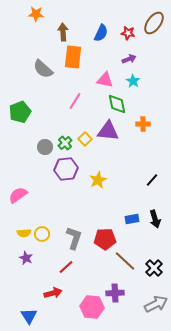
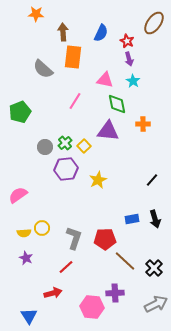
red star: moved 1 px left, 8 px down; rotated 16 degrees clockwise
purple arrow: rotated 96 degrees clockwise
yellow square: moved 1 px left, 7 px down
yellow circle: moved 6 px up
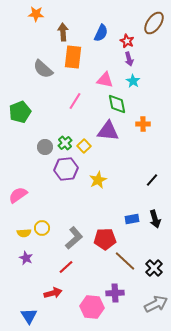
gray L-shape: rotated 30 degrees clockwise
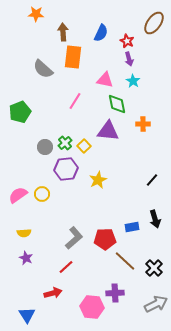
blue rectangle: moved 8 px down
yellow circle: moved 34 px up
blue triangle: moved 2 px left, 1 px up
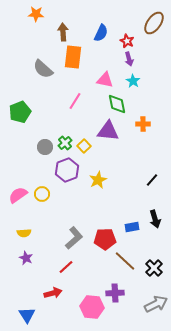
purple hexagon: moved 1 px right, 1 px down; rotated 15 degrees counterclockwise
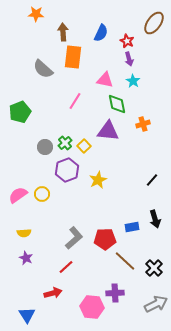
orange cross: rotated 16 degrees counterclockwise
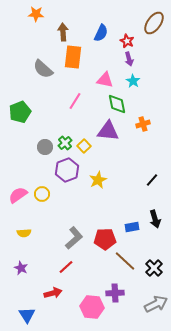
purple star: moved 5 px left, 10 px down
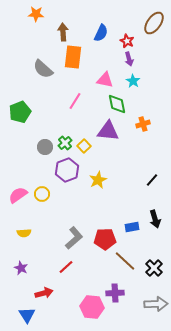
red arrow: moved 9 px left
gray arrow: rotated 25 degrees clockwise
